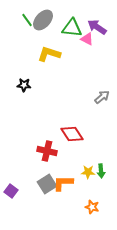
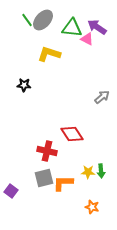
gray square: moved 3 px left, 6 px up; rotated 18 degrees clockwise
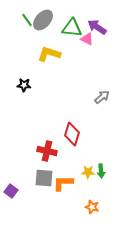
red diamond: rotated 50 degrees clockwise
gray square: rotated 18 degrees clockwise
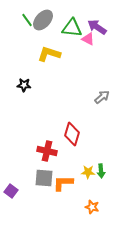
pink triangle: moved 1 px right
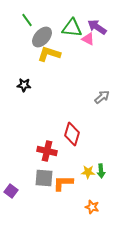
gray ellipse: moved 1 px left, 17 px down
